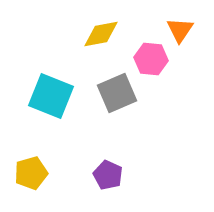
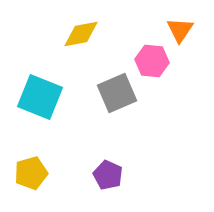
yellow diamond: moved 20 px left
pink hexagon: moved 1 px right, 2 px down
cyan square: moved 11 px left, 1 px down
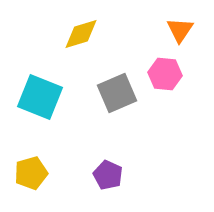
yellow diamond: rotated 6 degrees counterclockwise
pink hexagon: moved 13 px right, 13 px down
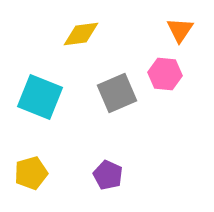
yellow diamond: rotated 9 degrees clockwise
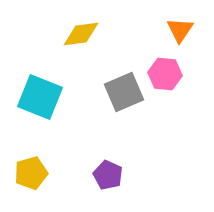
gray square: moved 7 px right, 1 px up
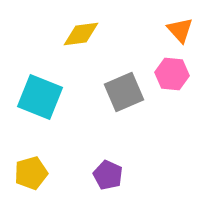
orange triangle: rotated 16 degrees counterclockwise
pink hexagon: moved 7 px right
